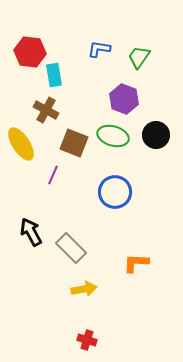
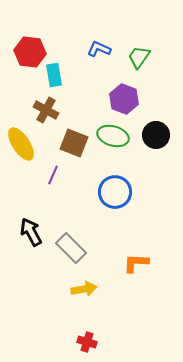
blue L-shape: rotated 15 degrees clockwise
red cross: moved 2 px down
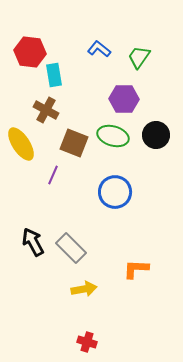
blue L-shape: rotated 15 degrees clockwise
purple hexagon: rotated 20 degrees counterclockwise
black arrow: moved 2 px right, 10 px down
orange L-shape: moved 6 px down
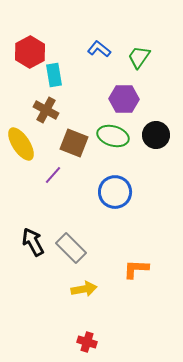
red hexagon: rotated 24 degrees clockwise
purple line: rotated 18 degrees clockwise
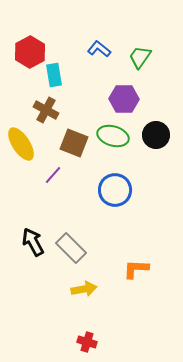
green trapezoid: moved 1 px right
blue circle: moved 2 px up
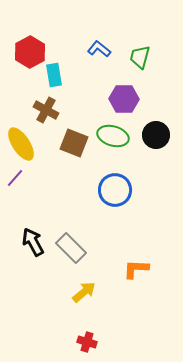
green trapezoid: rotated 20 degrees counterclockwise
purple line: moved 38 px left, 3 px down
yellow arrow: moved 3 px down; rotated 30 degrees counterclockwise
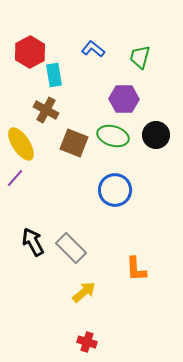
blue L-shape: moved 6 px left
orange L-shape: rotated 96 degrees counterclockwise
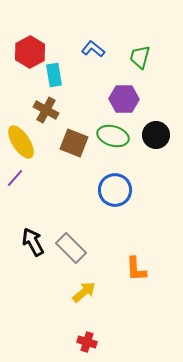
yellow ellipse: moved 2 px up
